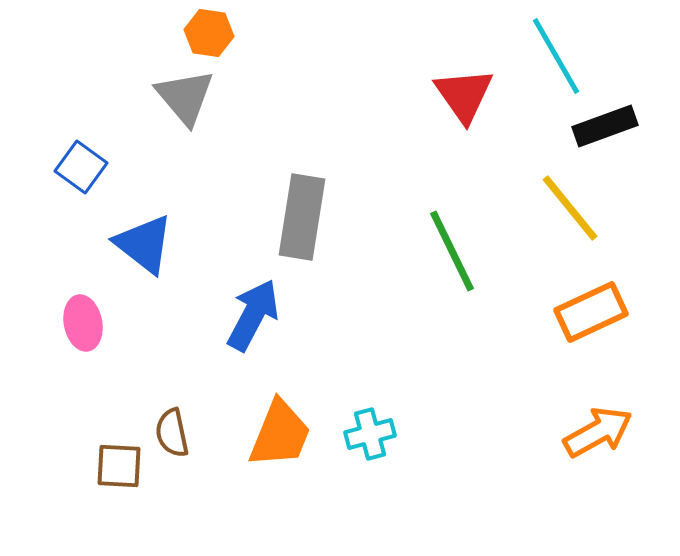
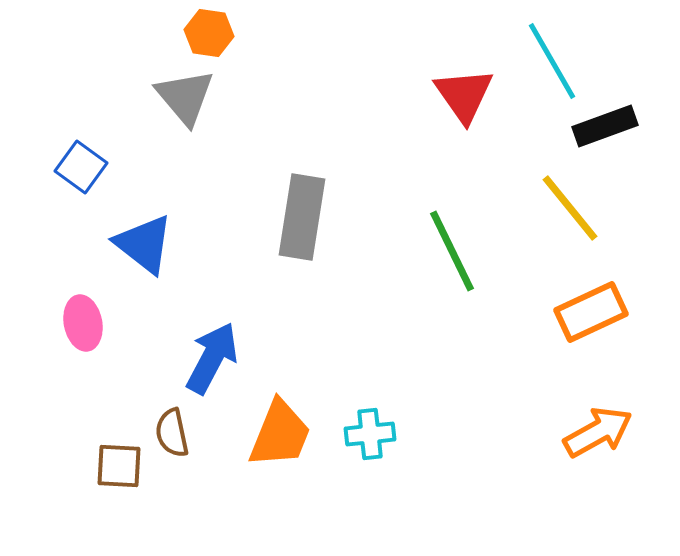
cyan line: moved 4 px left, 5 px down
blue arrow: moved 41 px left, 43 px down
cyan cross: rotated 9 degrees clockwise
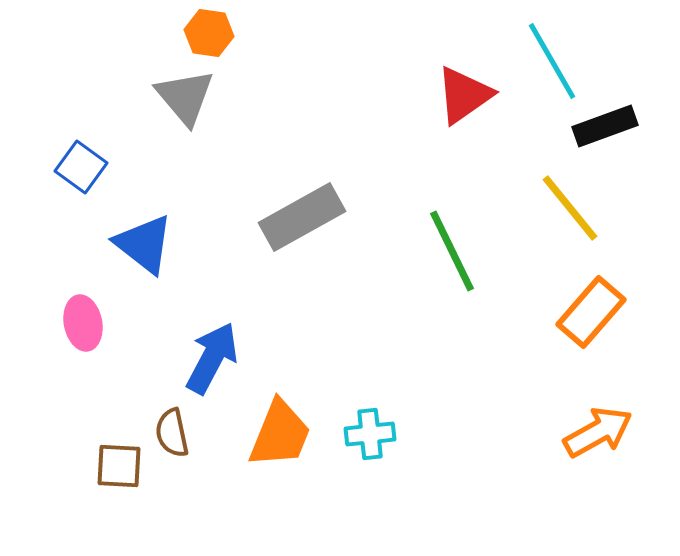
red triangle: rotated 30 degrees clockwise
gray rectangle: rotated 52 degrees clockwise
orange rectangle: rotated 24 degrees counterclockwise
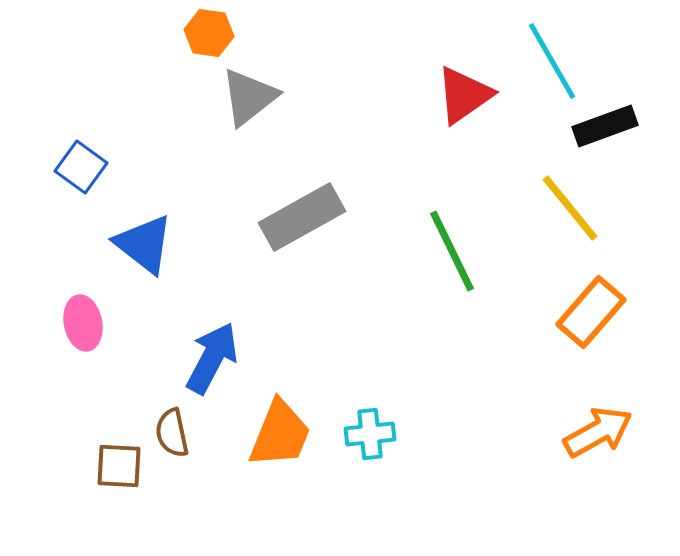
gray triangle: moved 64 px right; rotated 32 degrees clockwise
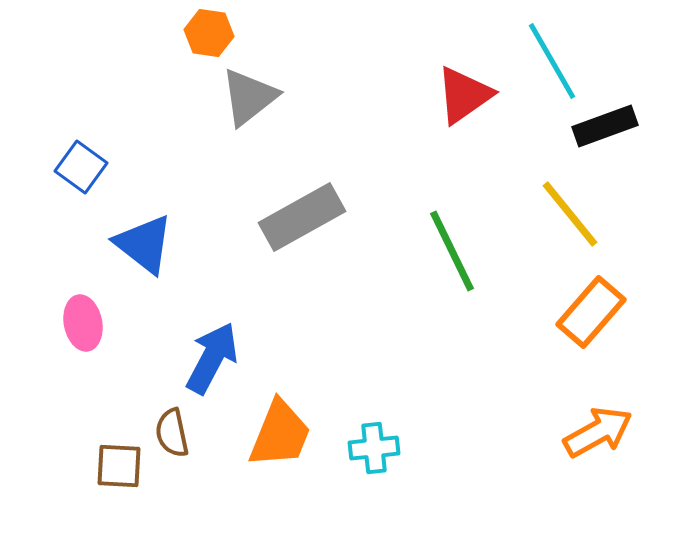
yellow line: moved 6 px down
cyan cross: moved 4 px right, 14 px down
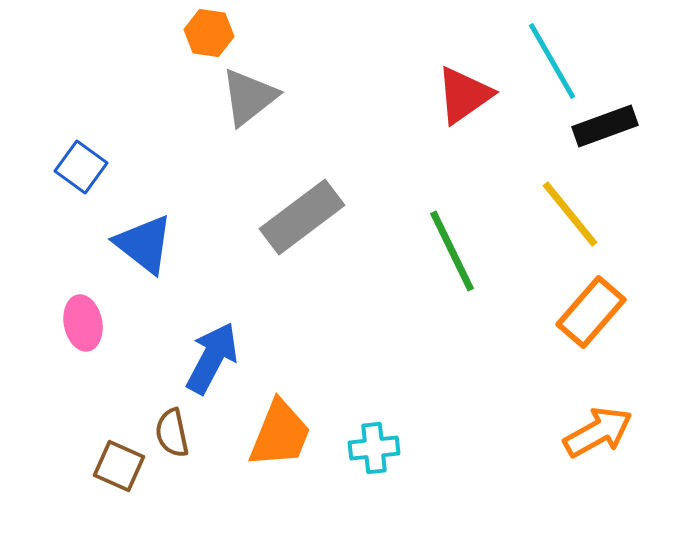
gray rectangle: rotated 8 degrees counterclockwise
brown square: rotated 21 degrees clockwise
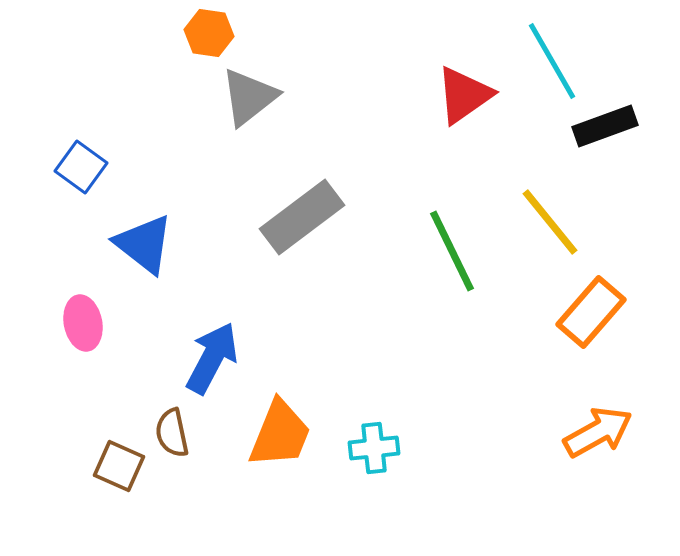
yellow line: moved 20 px left, 8 px down
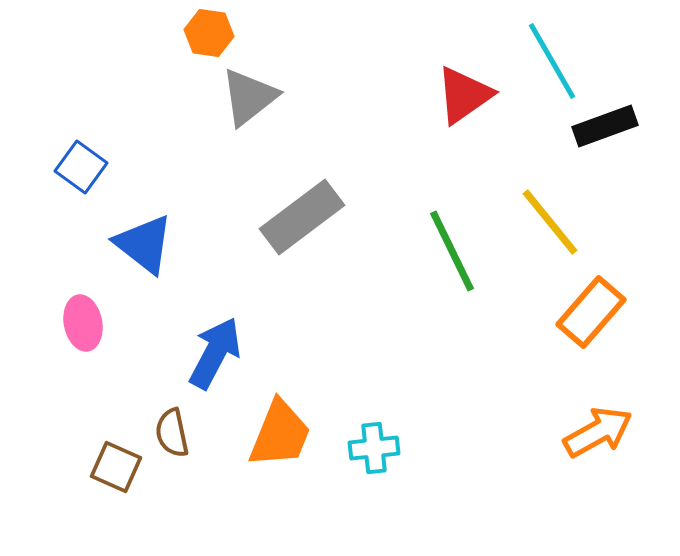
blue arrow: moved 3 px right, 5 px up
brown square: moved 3 px left, 1 px down
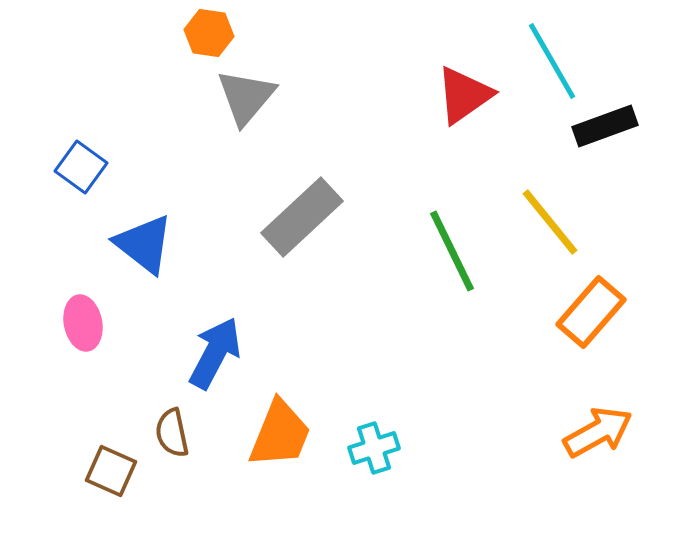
gray triangle: moved 3 px left; rotated 12 degrees counterclockwise
gray rectangle: rotated 6 degrees counterclockwise
cyan cross: rotated 12 degrees counterclockwise
brown square: moved 5 px left, 4 px down
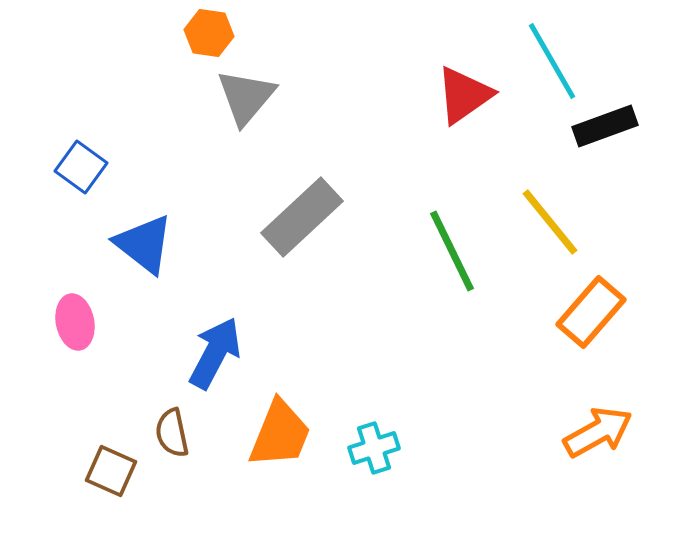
pink ellipse: moved 8 px left, 1 px up
